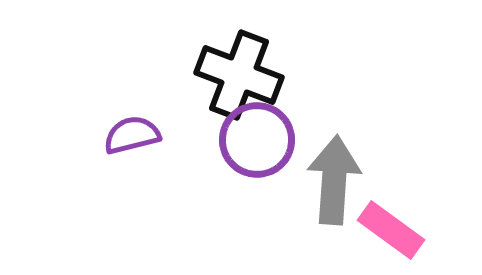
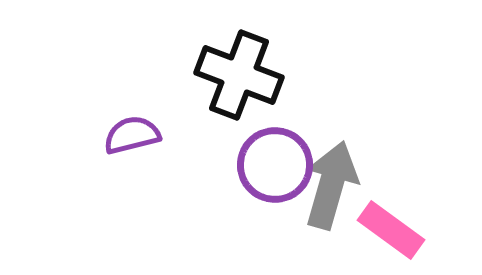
purple circle: moved 18 px right, 25 px down
gray arrow: moved 3 px left, 5 px down; rotated 12 degrees clockwise
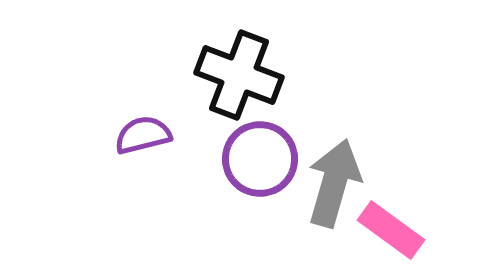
purple semicircle: moved 11 px right
purple circle: moved 15 px left, 6 px up
gray arrow: moved 3 px right, 2 px up
